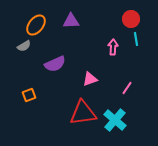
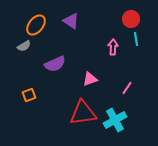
purple triangle: rotated 36 degrees clockwise
cyan cross: rotated 20 degrees clockwise
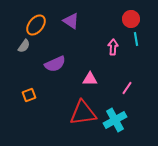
gray semicircle: rotated 24 degrees counterclockwise
pink triangle: rotated 21 degrees clockwise
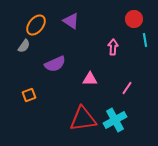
red circle: moved 3 px right
cyan line: moved 9 px right, 1 px down
red triangle: moved 6 px down
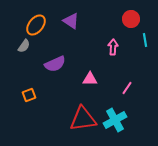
red circle: moved 3 px left
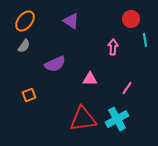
orange ellipse: moved 11 px left, 4 px up
cyan cross: moved 2 px right, 1 px up
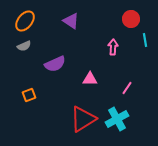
gray semicircle: rotated 32 degrees clockwise
red triangle: rotated 24 degrees counterclockwise
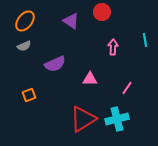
red circle: moved 29 px left, 7 px up
cyan cross: rotated 15 degrees clockwise
